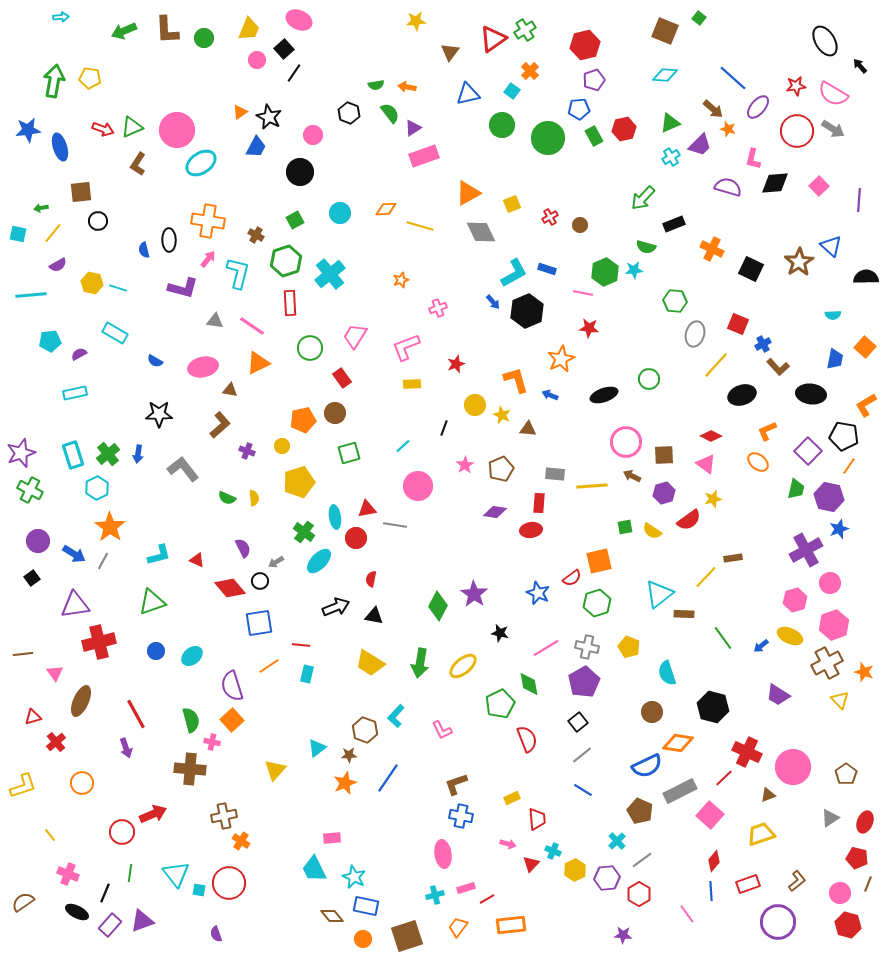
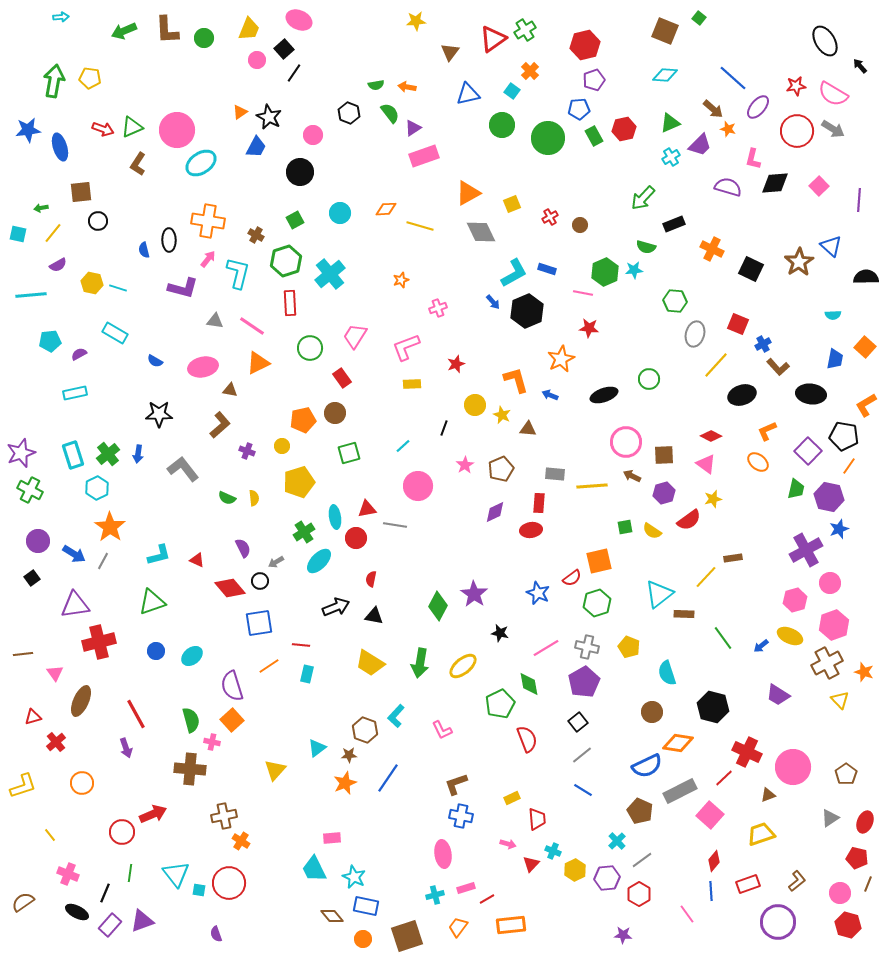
purple diamond at (495, 512): rotated 35 degrees counterclockwise
green cross at (304, 532): rotated 20 degrees clockwise
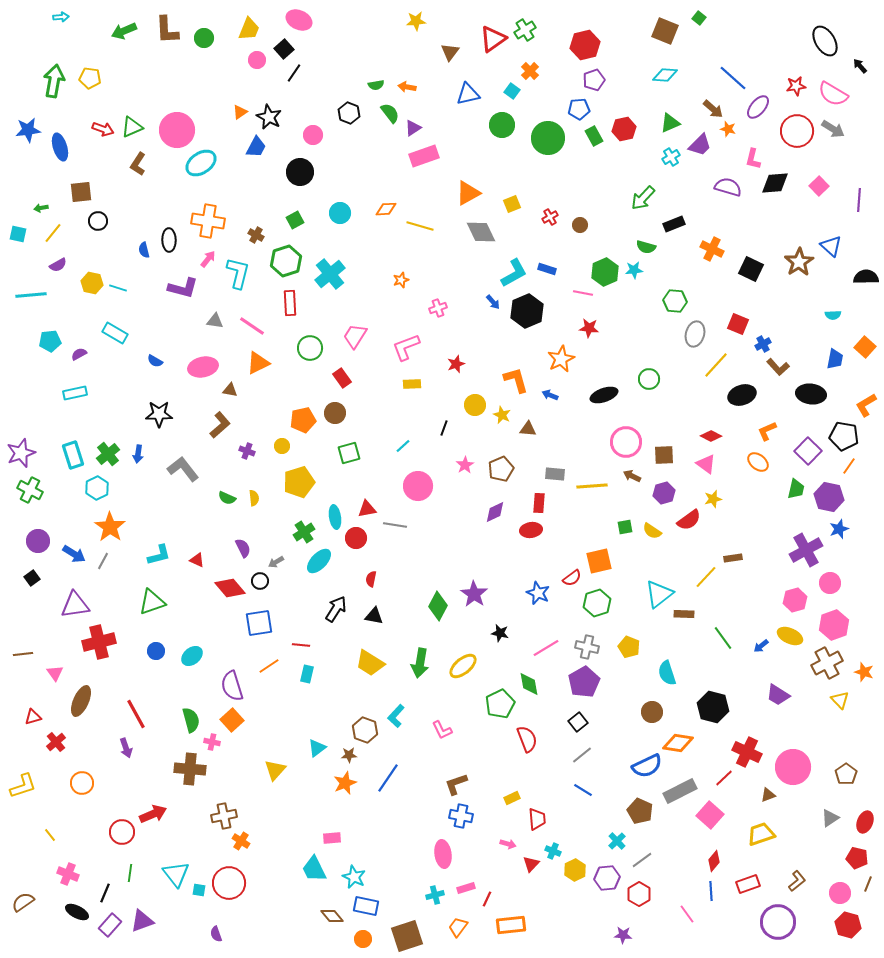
black arrow at (336, 607): moved 2 px down; rotated 36 degrees counterclockwise
red line at (487, 899): rotated 35 degrees counterclockwise
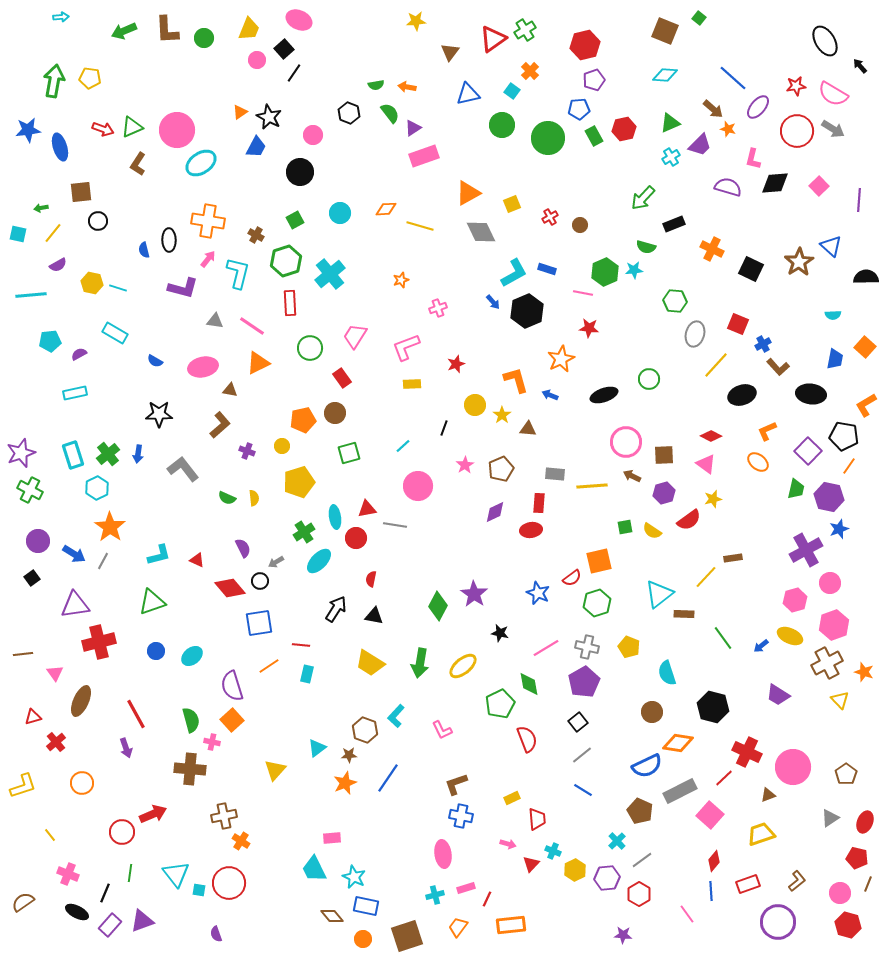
yellow star at (502, 415): rotated 12 degrees clockwise
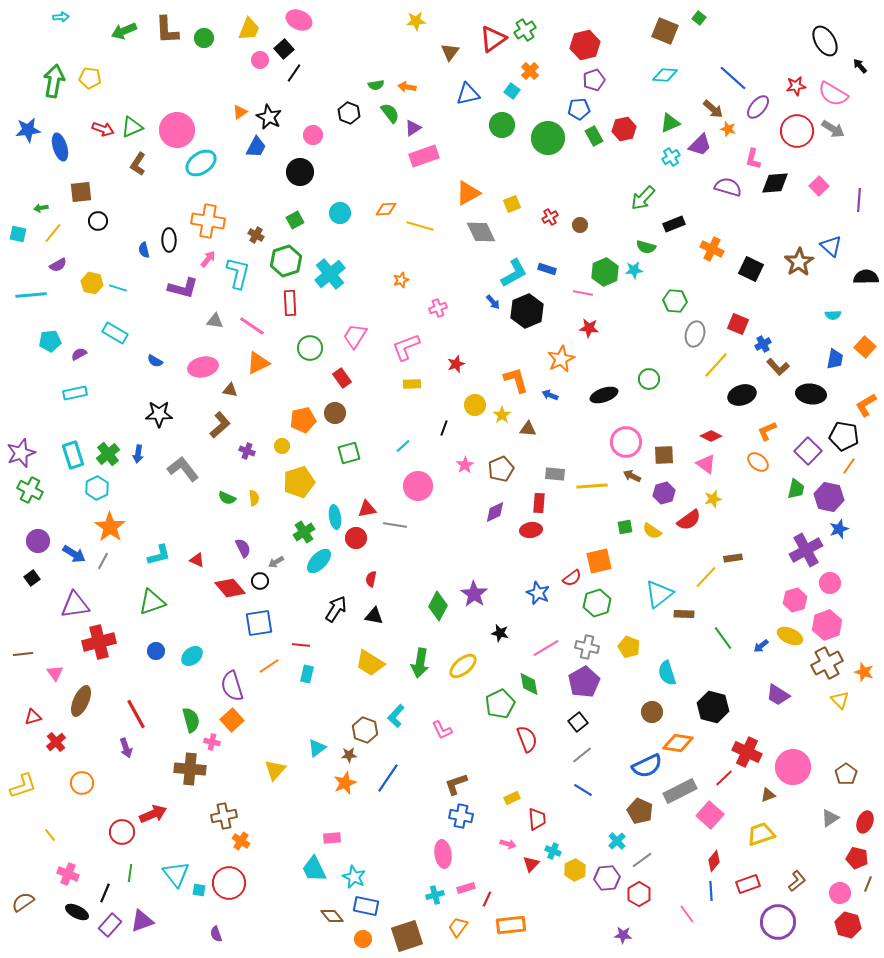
pink circle at (257, 60): moved 3 px right
pink hexagon at (834, 625): moved 7 px left
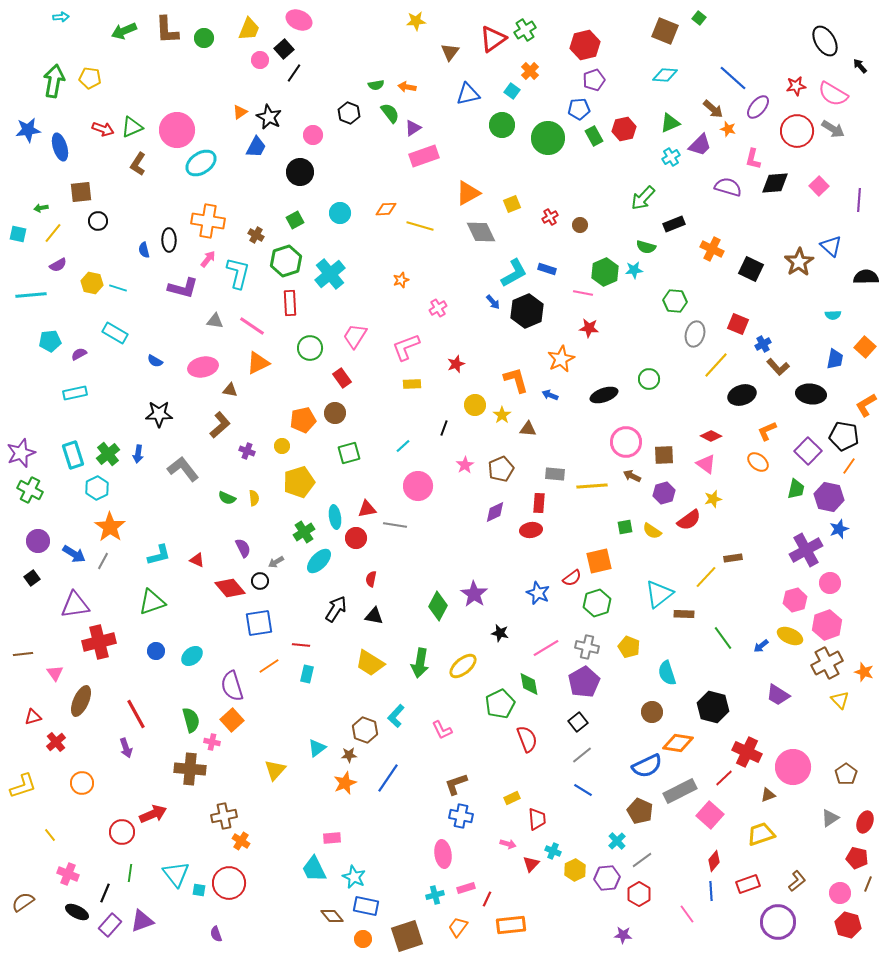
pink cross at (438, 308): rotated 12 degrees counterclockwise
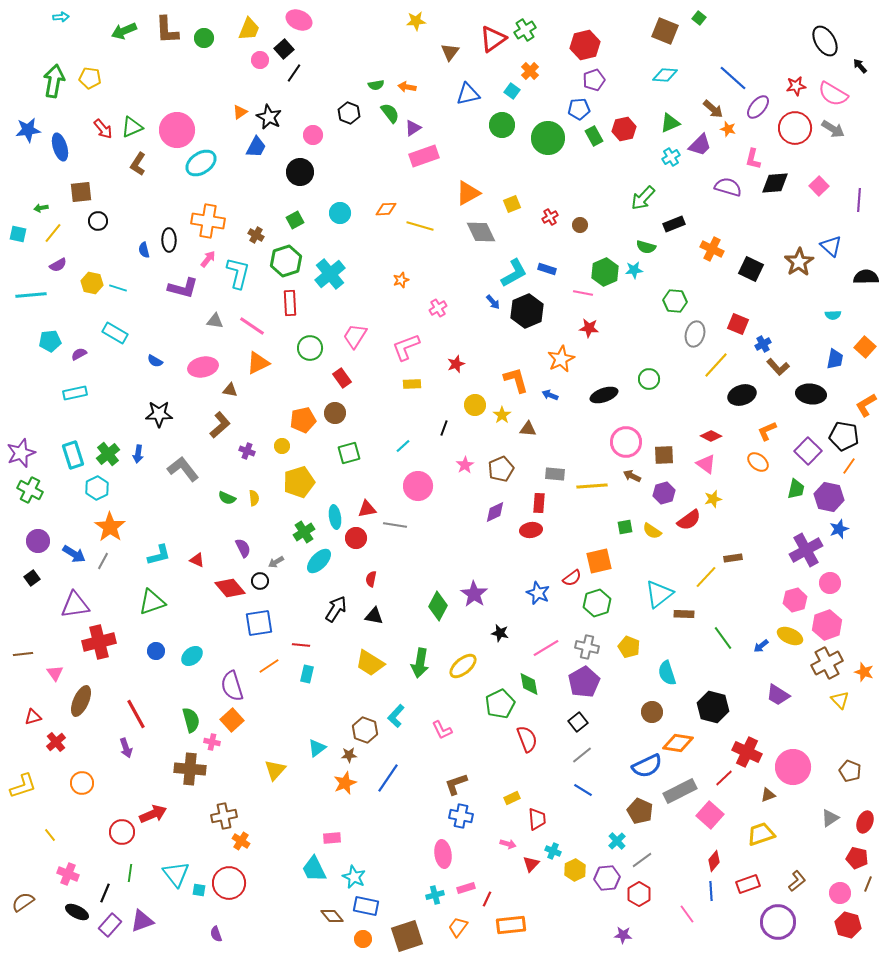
red arrow at (103, 129): rotated 30 degrees clockwise
red circle at (797, 131): moved 2 px left, 3 px up
brown pentagon at (846, 774): moved 4 px right, 3 px up; rotated 15 degrees counterclockwise
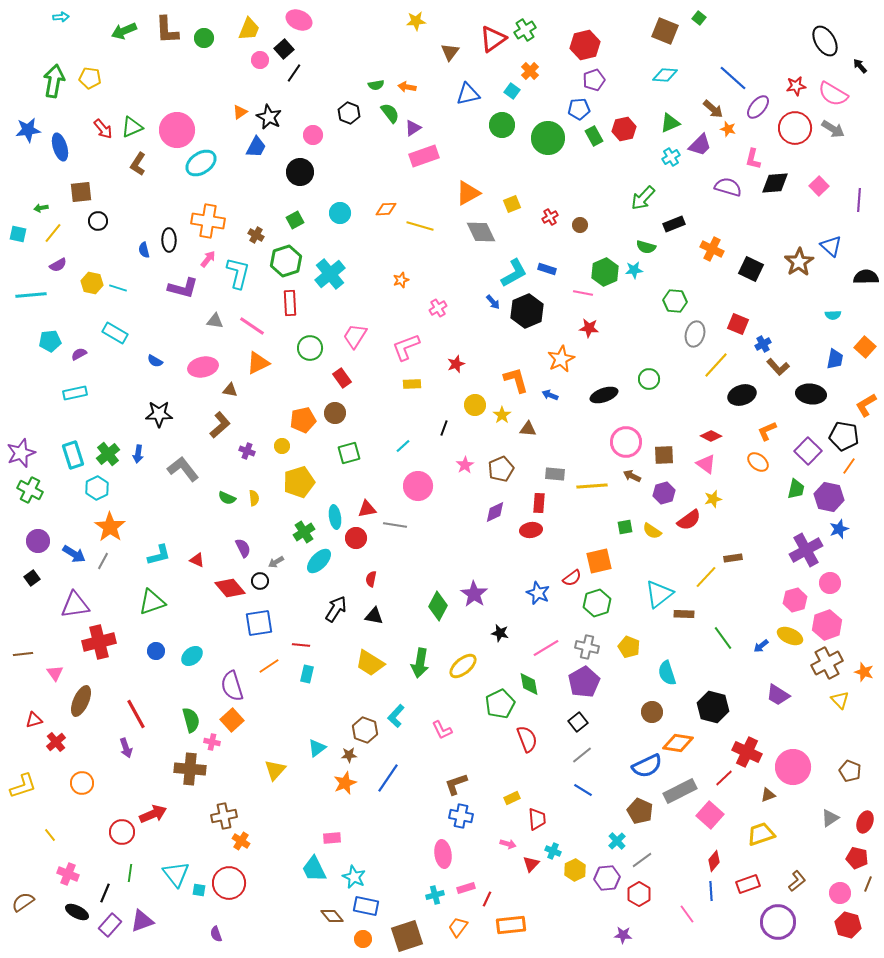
red triangle at (33, 717): moved 1 px right, 3 px down
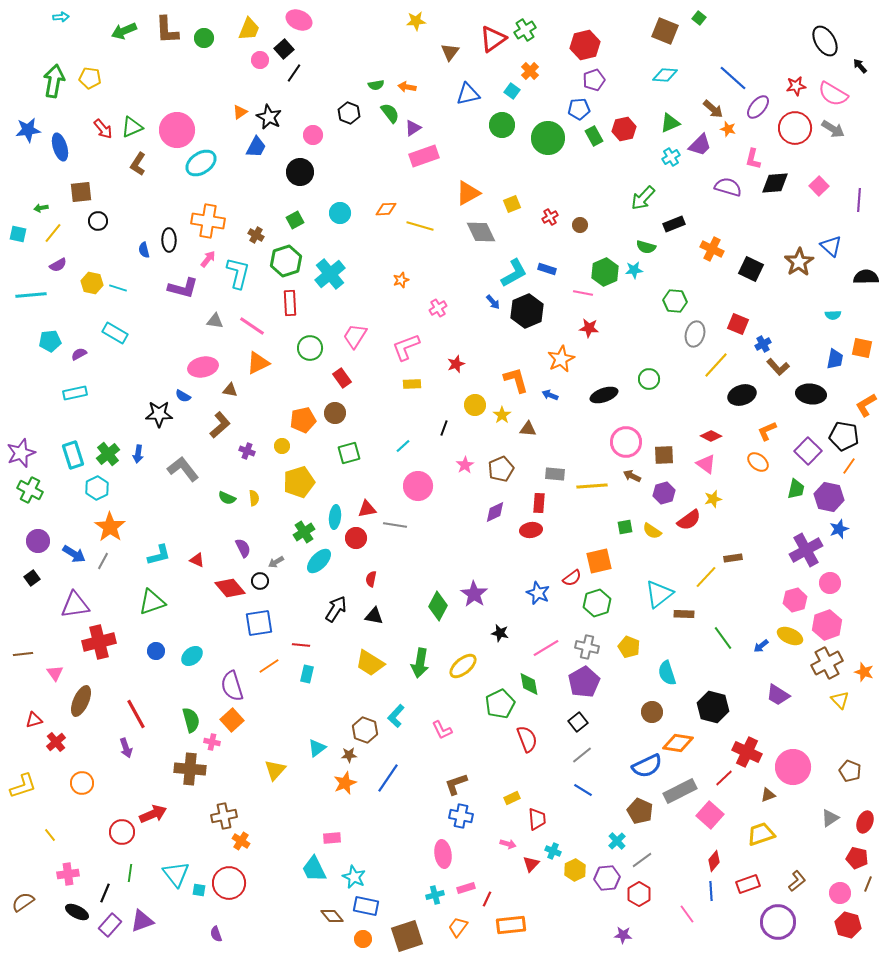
orange square at (865, 347): moved 3 px left, 1 px down; rotated 30 degrees counterclockwise
blue semicircle at (155, 361): moved 28 px right, 35 px down
cyan ellipse at (335, 517): rotated 15 degrees clockwise
pink cross at (68, 874): rotated 30 degrees counterclockwise
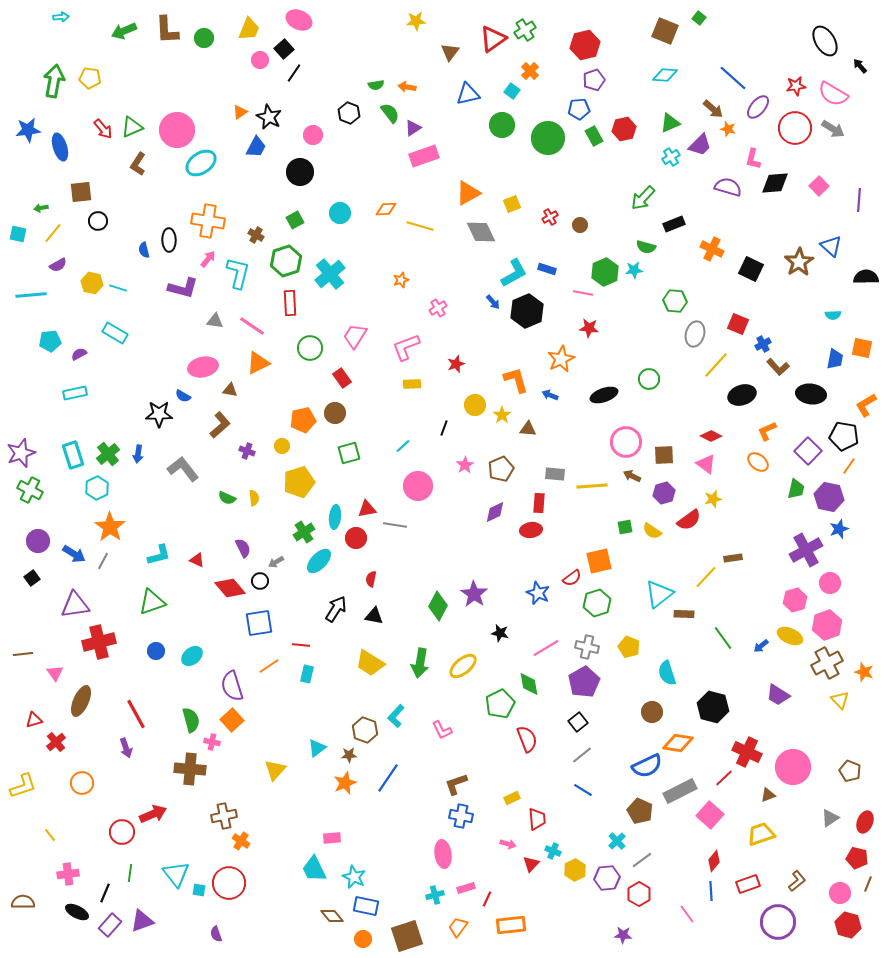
brown semicircle at (23, 902): rotated 35 degrees clockwise
